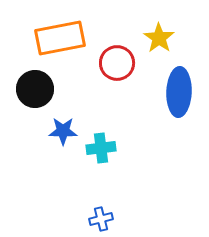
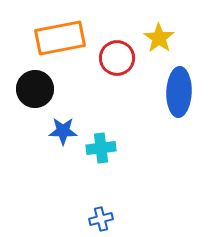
red circle: moved 5 px up
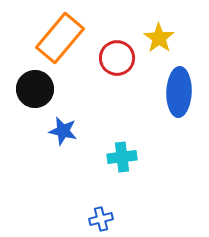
orange rectangle: rotated 39 degrees counterclockwise
blue star: rotated 12 degrees clockwise
cyan cross: moved 21 px right, 9 px down
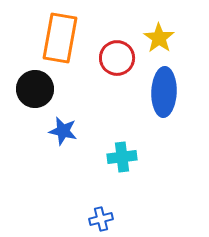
orange rectangle: rotated 30 degrees counterclockwise
blue ellipse: moved 15 px left
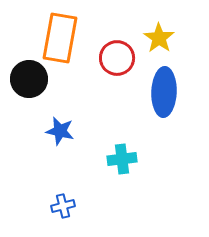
black circle: moved 6 px left, 10 px up
blue star: moved 3 px left
cyan cross: moved 2 px down
blue cross: moved 38 px left, 13 px up
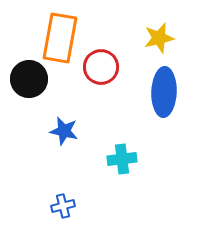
yellow star: rotated 24 degrees clockwise
red circle: moved 16 px left, 9 px down
blue star: moved 4 px right
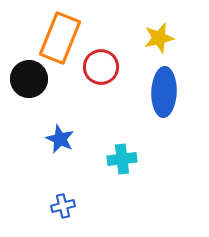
orange rectangle: rotated 12 degrees clockwise
blue star: moved 4 px left, 8 px down; rotated 12 degrees clockwise
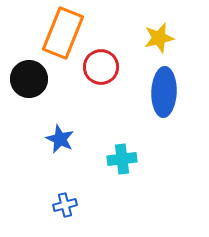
orange rectangle: moved 3 px right, 5 px up
blue cross: moved 2 px right, 1 px up
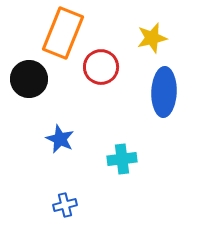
yellow star: moved 7 px left
